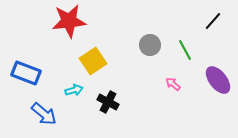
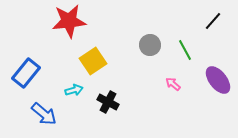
blue rectangle: rotated 72 degrees counterclockwise
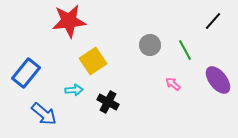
cyan arrow: rotated 12 degrees clockwise
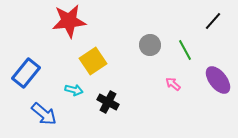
cyan arrow: rotated 18 degrees clockwise
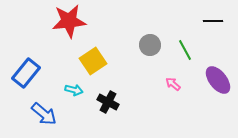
black line: rotated 48 degrees clockwise
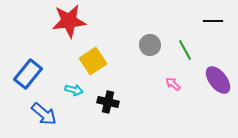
blue rectangle: moved 2 px right, 1 px down
black cross: rotated 15 degrees counterclockwise
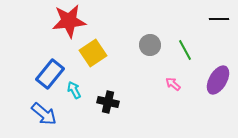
black line: moved 6 px right, 2 px up
yellow square: moved 8 px up
blue rectangle: moved 22 px right
purple ellipse: rotated 68 degrees clockwise
cyan arrow: rotated 132 degrees counterclockwise
